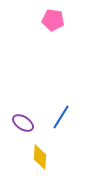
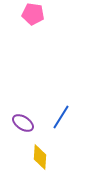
pink pentagon: moved 20 px left, 6 px up
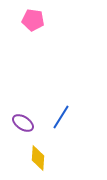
pink pentagon: moved 6 px down
yellow diamond: moved 2 px left, 1 px down
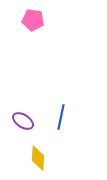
blue line: rotated 20 degrees counterclockwise
purple ellipse: moved 2 px up
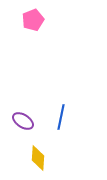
pink pentagon: rotated 30 degrees counterclockwise
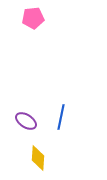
pink pentagon: moved 2 px up; rotated 15 degrees clockwise
purple ellipse: moved 3 px right
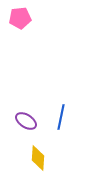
pink pentagon: moved 13 px left
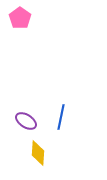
pink pentagon: rotated 30 degrees counterclockwise
yellow diamond: moved 5 px up
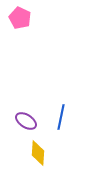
pink pentagon: rotated 10 degrees counterclockwise
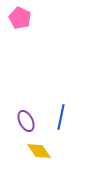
purple ellipse: rotated 30 degrees clockwise
yellow diamond: moved 1 px right, 2 px up; rotated 40 degrees counterclockwise
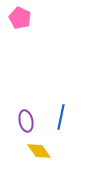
purple ellipse: rotated 15 degrees clockwise
